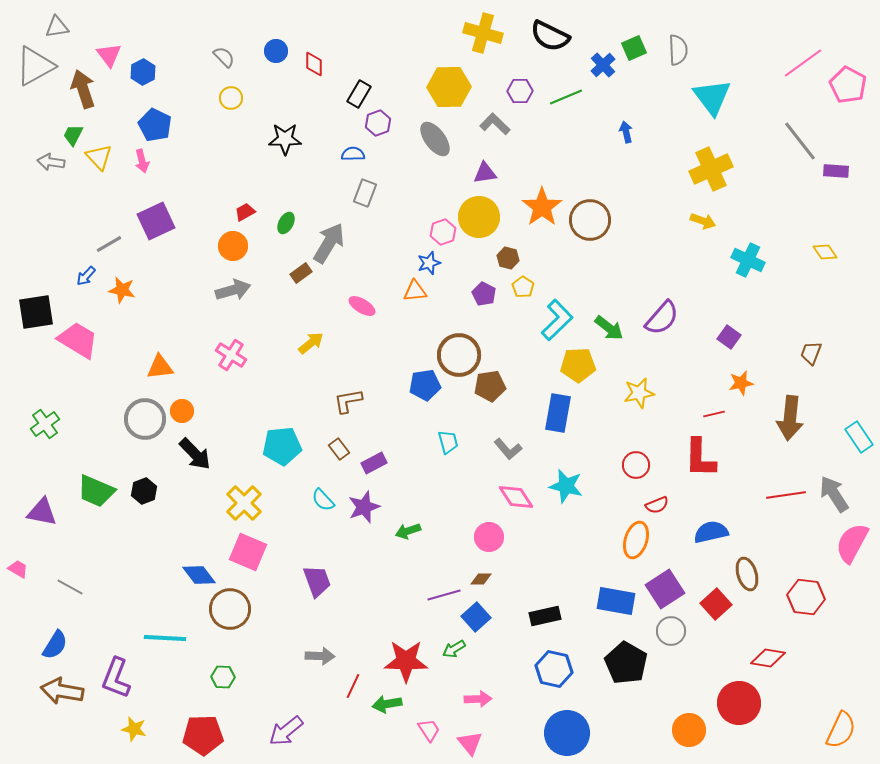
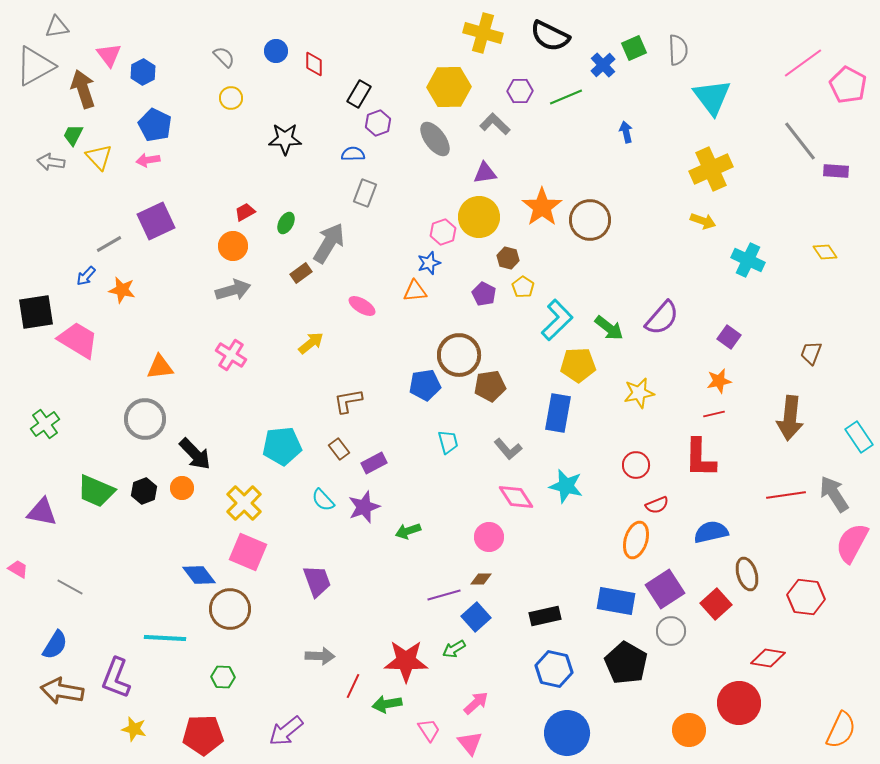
pink arrow at (142, 161): moved 6 px right, 1 px up; rotated 95 degrees clockwise
orange star at (741, 383): moved 22 px left, 2 px up
orange circle at (182, 411): moved 77 px down
pink arrow at (478, 699): moved 2 px left, 4 px down; rotated 40 degrees counterclockwise
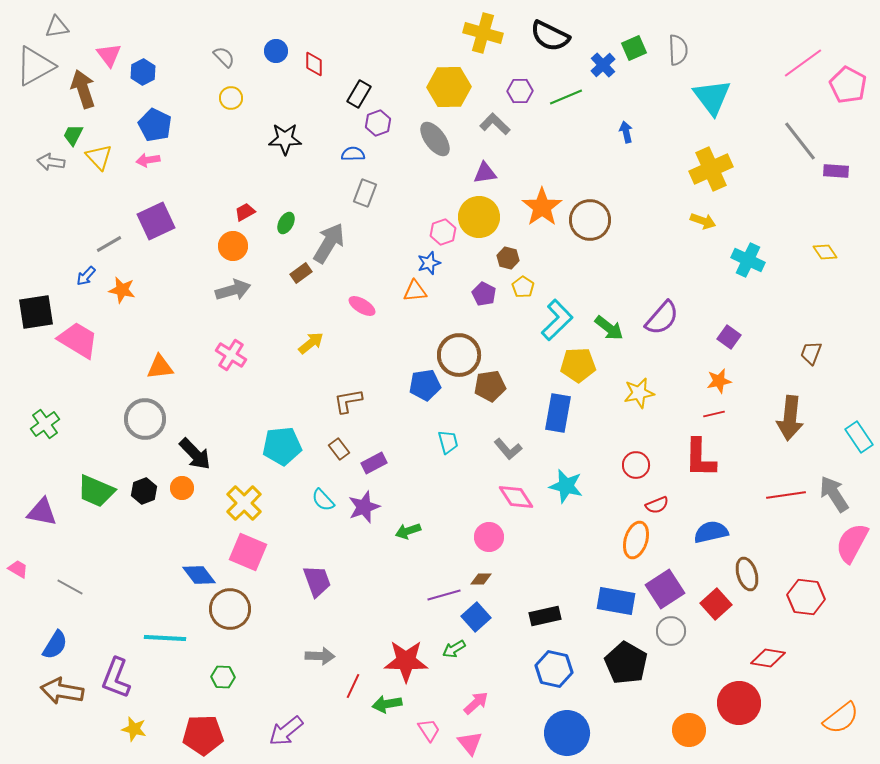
orange semicircle at (841, 730): moved 12 px up; rotated 27 degrees clockwise
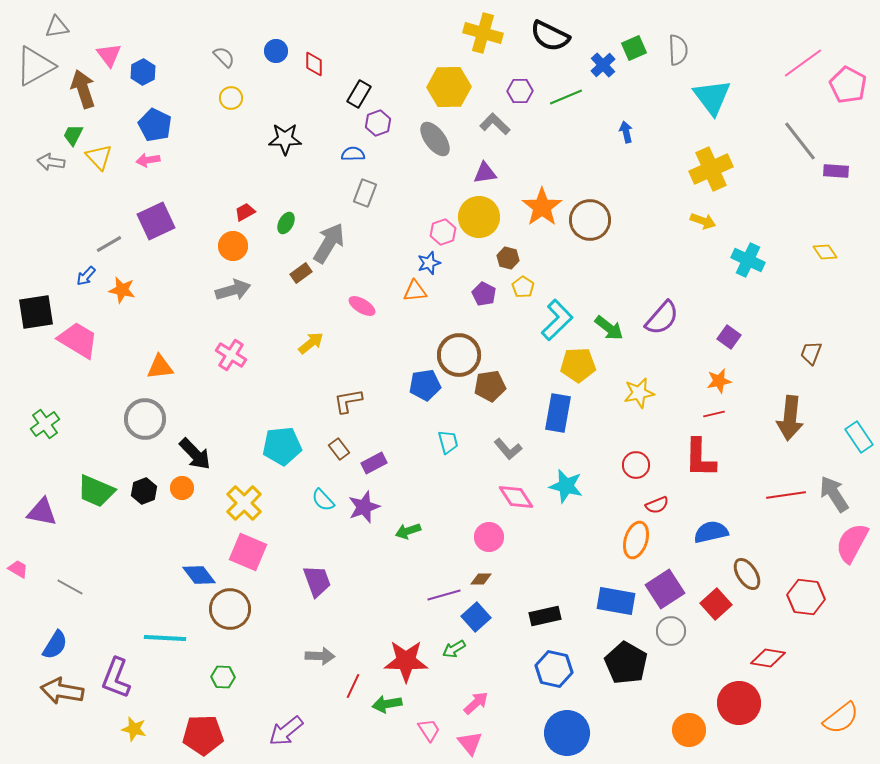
brown ellipse at (747, 574): rotated 16 degrees counterclockwise
